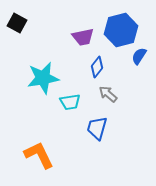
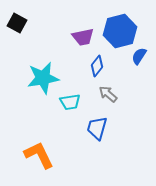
blue hexagon: moved 1 px left, 1 px down
blue diamond: moved 1 px up
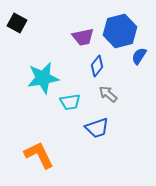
blue trapezoid: rotated 125 degrees counterclockwise
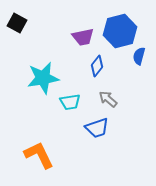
blue semicircle: rotated 18 degrees counterclockwise
gray arrow: moved 5 px down
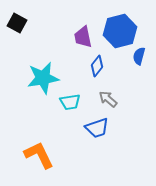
purple trapezoid: rotated 90 degrees clockwise
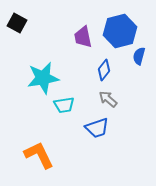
blue diamond: moved 7 px right, 4 px down
cyan trapezoid: moved 6 px left, 3 px down
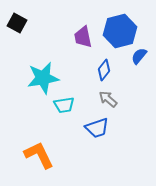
blue semicircle: rotated 24 degrees clockwise
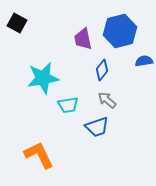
purple trapezoid: moved 2 px down
blue semicircle: moved 5 px right, 5 px down; rotated 42 degrees clockwise
blue diamond: moved 2 px left
gray arrow: moved 1 px left, 1 px down
cyan trapezoid: moved 4 px right
blue trapezoid: moved 1 px up
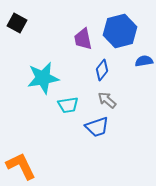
orange L-shape: moved 18 px left, 11 px down
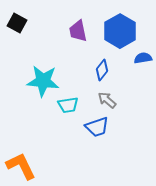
blue hexagon: rotated 16 degrees counterclockwise
purple trapezoid: moved 5 px left, 8 px up
blue semicircle: moved 1 px left, 3 px up
cyan star: moved 3 px down; rotated 16 degrees clockwise
